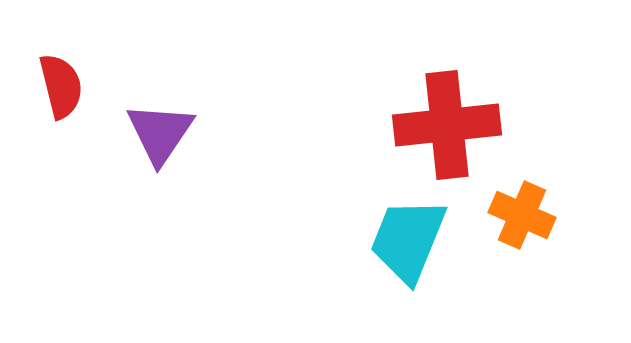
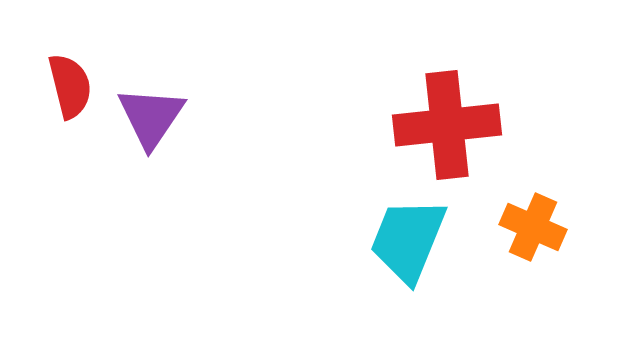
red semicircle: moved 9 px right
purple triangle: moved 9 px left, 16 px up
orange cross: moved 11 px right, 12 px down
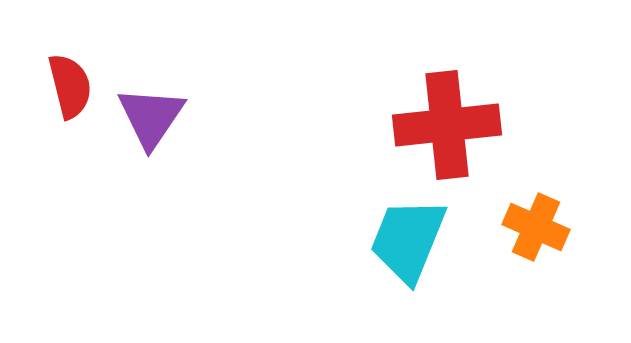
orange cross: moved 3 px right
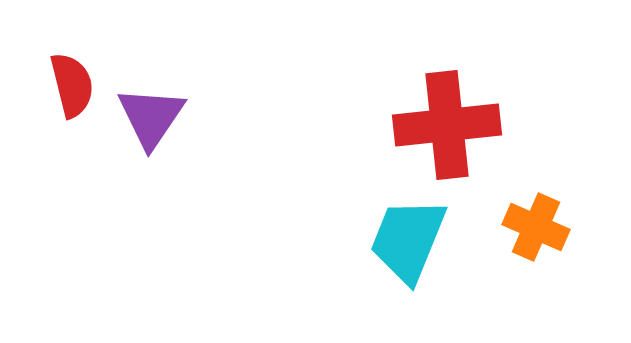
red semicircle: moved 2 px right, 1 px up
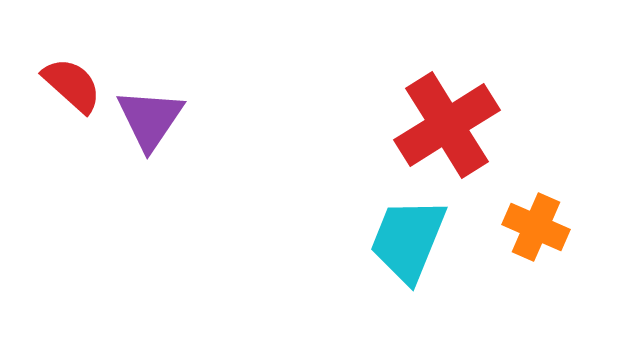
red semicircle: rotated 34 degrees counterclockwise
purple triangle: moved 1 px left, 2 px down
red cross: rotated 26 degrees counterclockwise
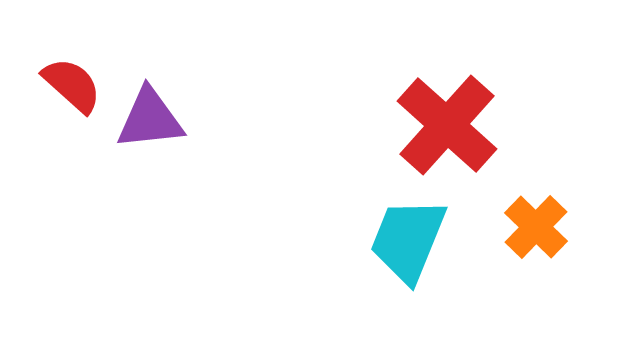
purple triangle: rotated 50 degrees clockwise
red cross: rotated 16 degrees counterclockwise
orange cross: rotated 20 degrees clockwise
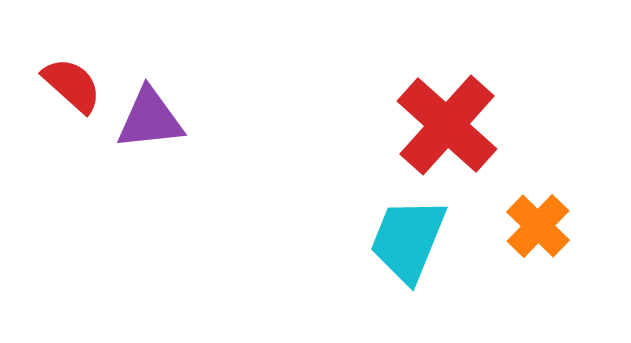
orange cross: moved 2 px right, 1 px up
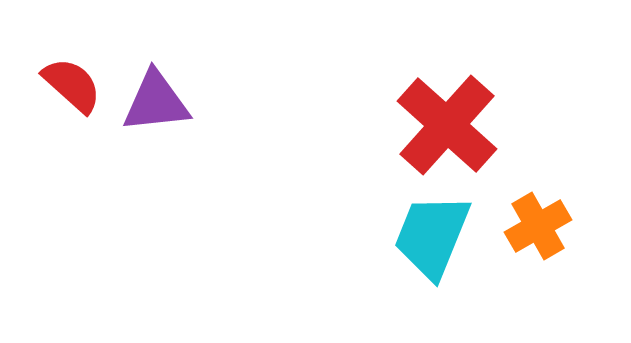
purple triangle: moved 6 px right, 17 px up
orange cross: rotated 16 degrees clockwise
cyan trapezoid: moved 24 px right, 4 px up
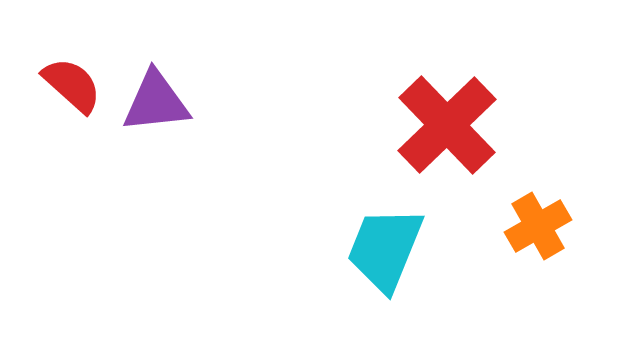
red cross: rotated 4 degrees clockwise
cyan trapezoid: moved 47 px left, 13 px down
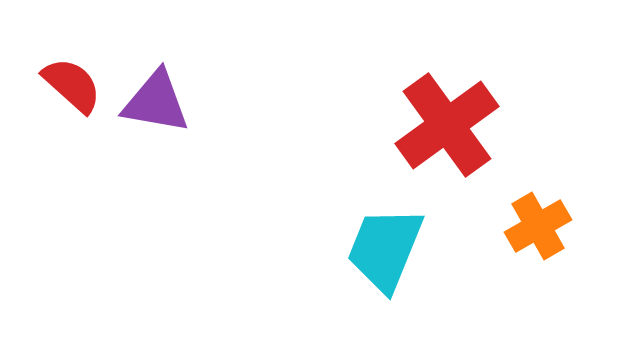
purple triangle: rotated 16 degrees clockwise
red cross: rotated 8 degrees clockwise
